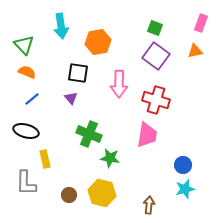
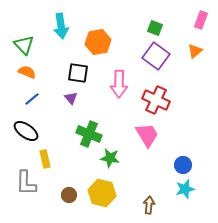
pink rectangle: moved 3 px up
orange triangle: rotated 28 degrees counterclockwise
red cross: rotated 8 degrees clockwise
black ellipse: rotated 20 degrees clockwise
pink trapezoid: rotated 40 degrees counterclockwise
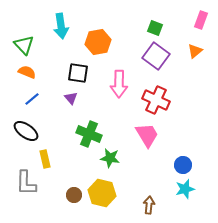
brown circle: moved 5 px right
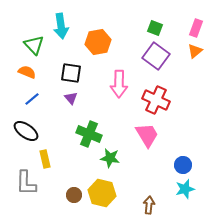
pink rectangle: moved 5 px left, 8 px down
green triangle: moved 10 px right
black square: moved 7 px left
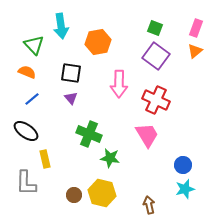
brown arrow: rotated 18 degrees counterclockwise
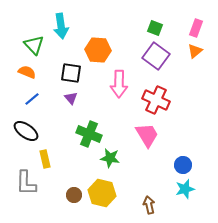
orange hexagon: moved 8 px down; rotated 15 degrees clockwise
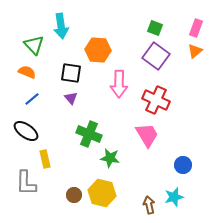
cyan star: moved 11 px left, 8 px down
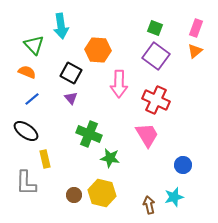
black square: rotated 20 degrees clockwise
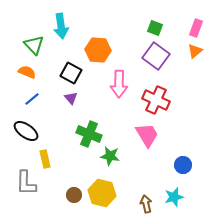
green star: moved 2 px up
brown arrow: moved 3 px left, 1 px up
